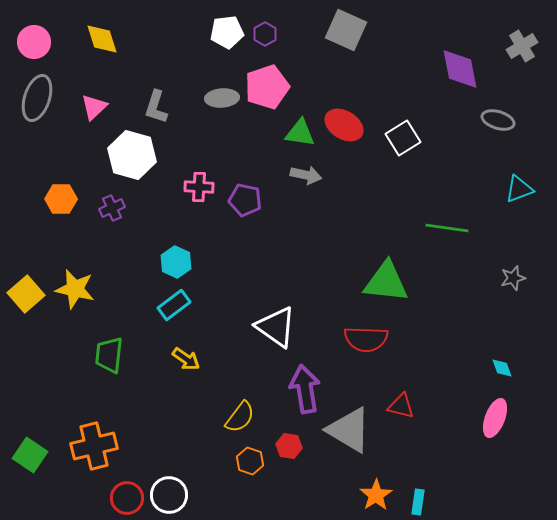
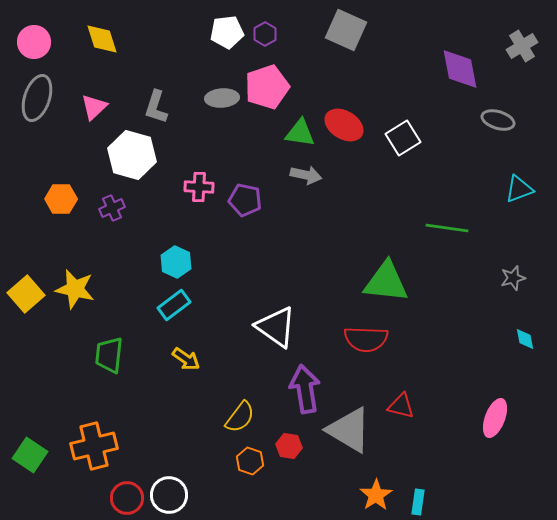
cyan diamond at (502, 368): moved 23 px right, 29 px up; rotated 10 degrees clockwise
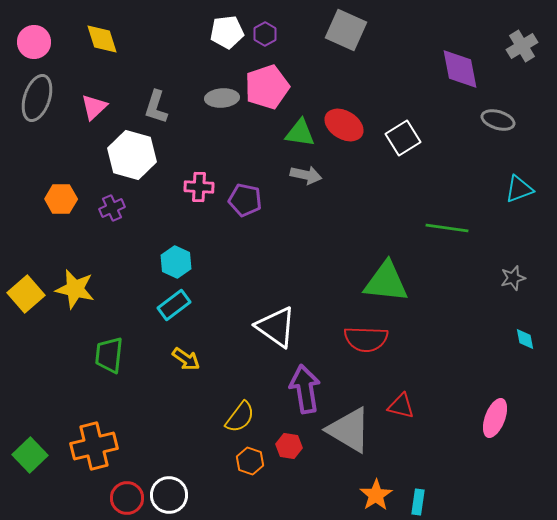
green square at (30, 455): rotated 12 degrees clockwise
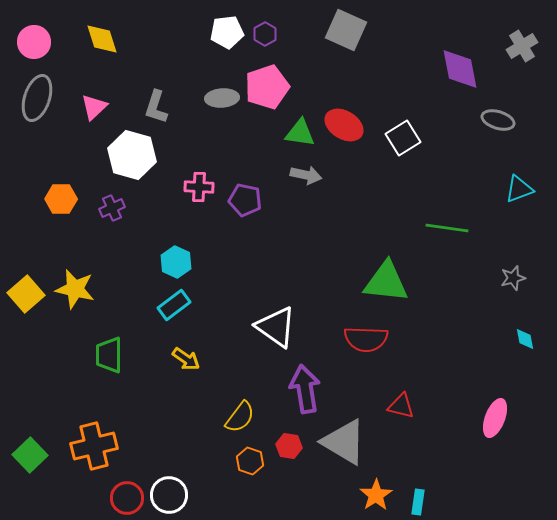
green trapezoid at (109, 355): rotated 6 degrees counterclockwise
gray triangle at (349, 430): moved 5 px left, 12 px down
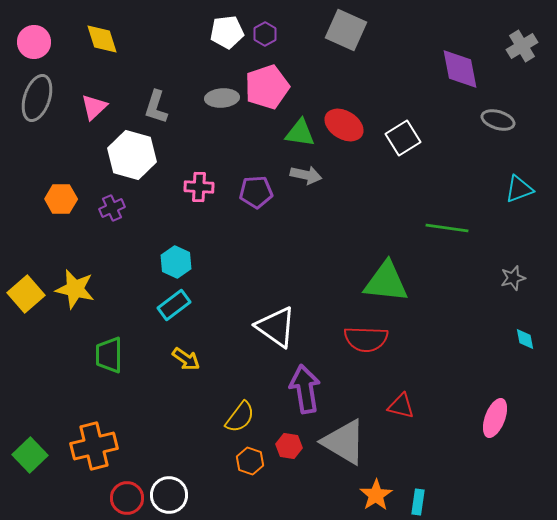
purple pentagon at (245, 200): moved 11 px right, 8 px up; rotated 16 degrees counterclockwise
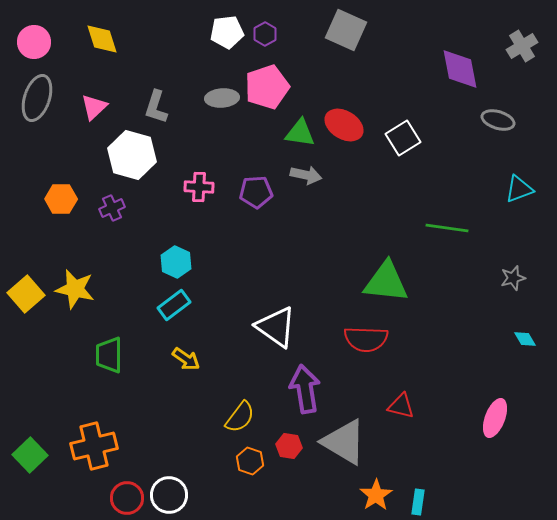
cyan diamond at (525, 339): rotated 20 degrees counterclockwise
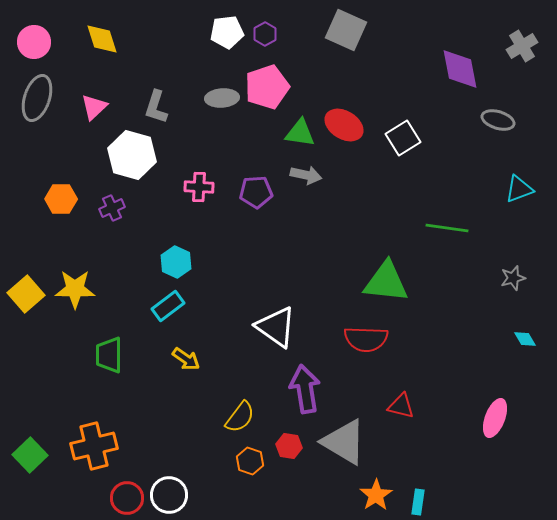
yellow star at (75, 289): rotated 12 degrees counterclockwise
cyan rectangle at (174, 305): moved 6 px left, 1 px down
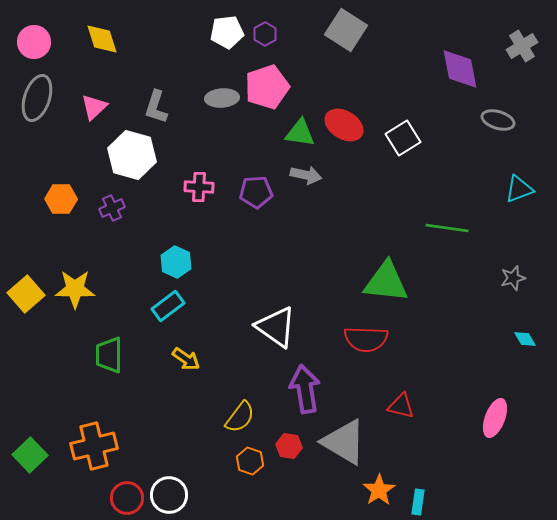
gray square at (346, 30): rotated 9 degrees clockwise
orange star at (376, 495): moved 3 px right, 5 px up
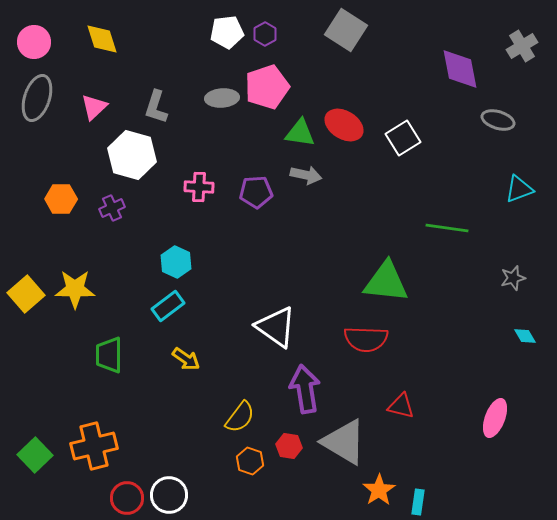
cyan diamond at (525, 339): moved 3 px up
green square at (30, 455): moved 5 px right
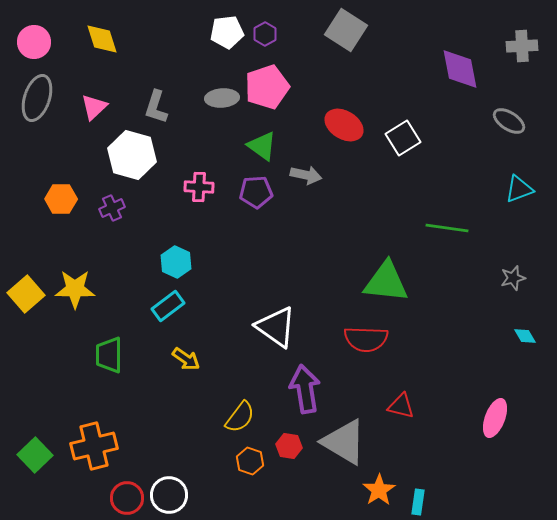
gray cross at (522, 46): rotated 28 degrees clockwise
gray ellipse at (498, 120): moved 11 px right, 1 px down; rotated 16 degrees clockwise
green triangle at (300, 133): moved 38 px left, 13 px down; rotated 28 degrees clockwise
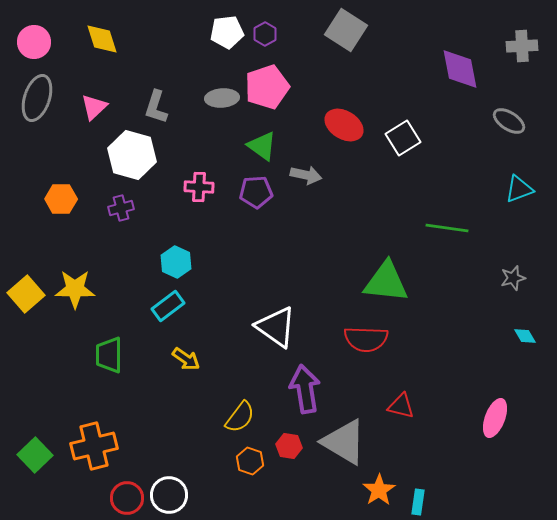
purple cross at (112, 208): moved 9 px right; rotated 10 degrees clockwise
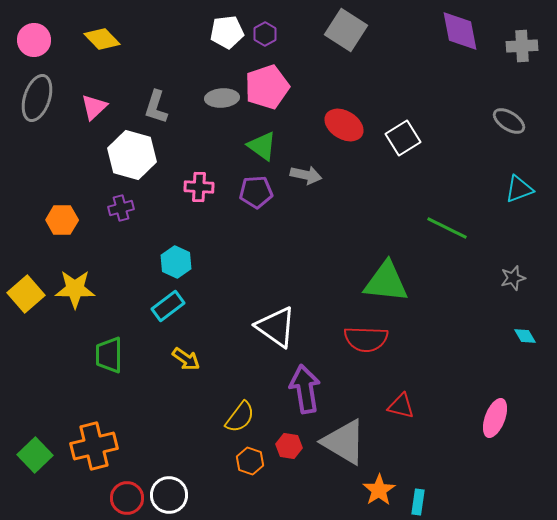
yellow diamond at (102, 39): rotated 27 degrees counterclockwise
pink circle at (34, 42): moved 2 px up
purple diamond at (460, 69): moved 38 px up
orange hexagon at (61, 199): moved 1 px right, 21 px down
green line at (447, 228): rotated 18 degrees clockwise
